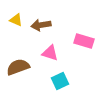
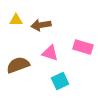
yellow triangle: rotated 24 degrees counterclockwise
pink rectangle: moved 1 px left, 6 px down
brown semicircle: moved 2 px up
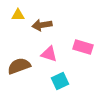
yellow triangle: moved 2 px right, 5 px up
brown arrow: moved 1 px right
pink triangle: moved 1 px left, 1 px down
brown semicircle: moved 1 px right, 1 px down
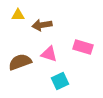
brown semicircle: moved 1 px right, 4 px up
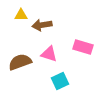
yellow triangle: moved 3 px right
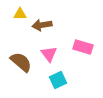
yellow triangle: moved 1 px left, 1 px up
pink triangle: rotated 36 degrees clockwise
brown semicircle: moved 1 px right; rotated 60 degrees clockwise
cyan square: moved 2 px left, 1 px up
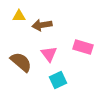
yellow triangle: moved 1 px left, 2 px down
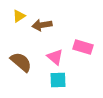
yellow triangle: rotated 32 degrees counterclockwise
pink triangle: moved 6 px right, 3 px down; rotated 12 degrees counterclockwise
cyan square: rotated 24 degrees clockwise
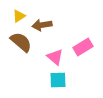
pink rectangle: rotated 48 degrees counterclockwise
brown semicircle: moved 20 px up
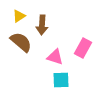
brown arrow: rotated 78 degrees counterclockwise
pink rectangle: moved 1 px down; rotated 30 degrees counterclockwise
pink triangle: rotated 24 degrees counterclockwise
cyan square: moved 3 px right
